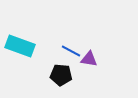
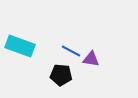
purple triangle: moved 2 px right
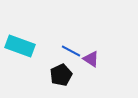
purple triangle: rotated 24 degrees clockwise
black pentagon: rotated 30 degrees counterclockwise
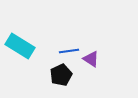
cyan rectangle: rotated 12 degrees clockwise
blue line: moved 2 px left; rotated 36 degrees counterclockwise
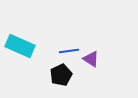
cyan rectangle: rotated 8 degrees counterclockwise
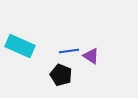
purple triangle: moved 3 px up
black pentagon: rotated 25 degrees counterclockwise
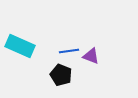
purple triangle: rotated 12 degrees counterclockwise
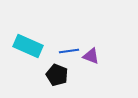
cyan rectangle: moved 8 px right
black pentagon: moved 4 px left
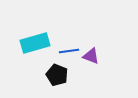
cyan rectangle: moved 7 px right, 3 px up; rotated 40 degrees counterclockwise
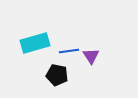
purple triangle: rotated 36 degrees clockwise
black pentagon: rotated 10 degrees counterclockwise
